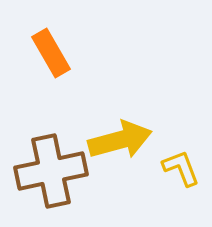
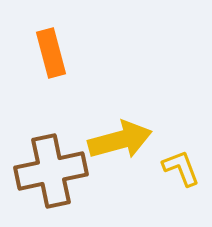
orange rectangle: rotated 15 degrees clockwise
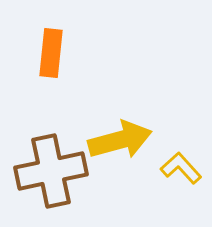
orange rectangle: rotated 21 degrees clockwise
yellow L-shape: rotated 21 degrees counterclockwise
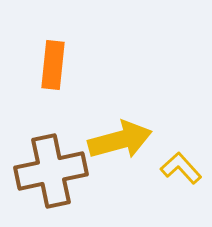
orange rectangle: moved 2 px right, 12 px down
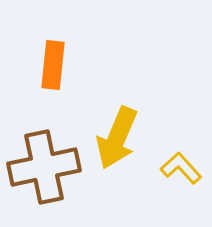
yellow arrow: moved 3 px left, 2 px up; rotated 128 degrees clockwise
brown cross: moved 7 px left, 4 px up
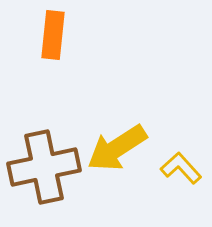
orange rectangle: moved 30 px up
yellow arrow: moved 10 px down; rotated 34 degrees clockwise
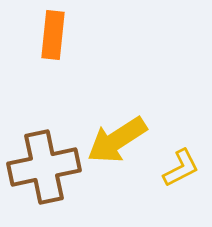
yellow arrow: moved 8 px up
yellow L-shape: rotated 105 degrees clockwise
